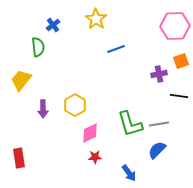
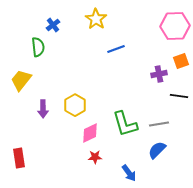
green L-shape: moved 5 px left
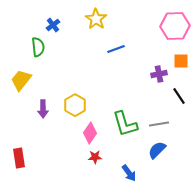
orange square: rotated 21 degrees clockwise
black line: rotated 48 degrees clockwise
pink diamond: rotated 30 degrees counterclockwise
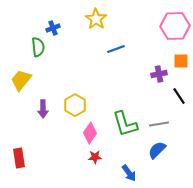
blue cross: moved 3 px down; rotated 16 degrees clockwise
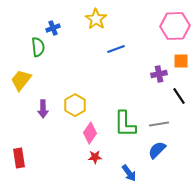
green L-shape: rotated 16 degrees clockwise
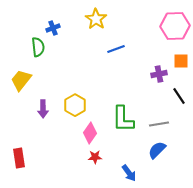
green L-shape: moved 2 px left, 5 px up
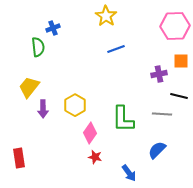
yellow star: moved 10 px right, 3 px up
yellow trapezoid: moved 8 px right, 7 px down
black line: rotated 42 degrees counterclockwise
gray line: moved 3 px right, 10 px up; rotated 12 degrees clockwise
red star: rotated 16 degrees clockwise
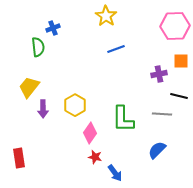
blue arrow: moved 14 px left
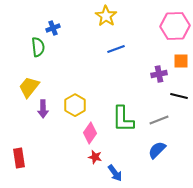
gray line: moved 3 px left, 6 px down; rotated 24 degrees counterclockwise
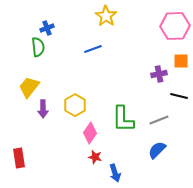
blue cross: moved 6 px left
blue line: moved 23 px left
blue arrow: rotated 18 degrees clockwise
